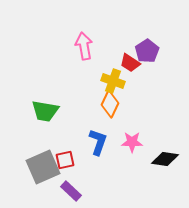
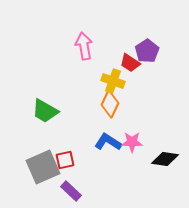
green trapezoid: rotated 20 degrees clockwise
blue L-shape: moved 10 px right; rotated 76 degrees counterclockwise
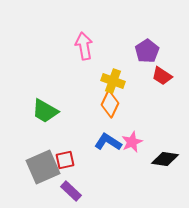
red trapezoid: moved 32 px right, 13 px down
pink star: rotated 25 degrees counterclockwise
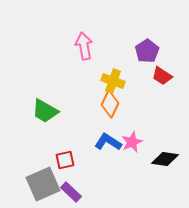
gray square: moved 17 px down
purple rectangle: moved 1 px down
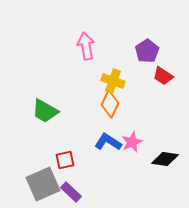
pink arrow: moved 2 px right
red trapezoid: moved 1 px right
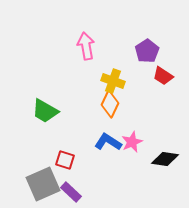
red square: rotated 30 degrees clockwise
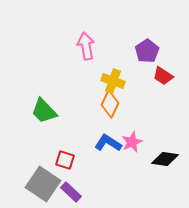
green trapezoid: moved 1 px left; rotated 16 degrees clockwise
blue L-shape: moved 1 px down
gray square: rotated 32 degrees counterclockwise
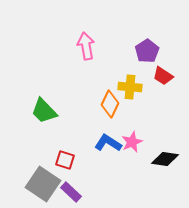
yellow cross: moved 17 px right, 6 px down; rotated 15 degrees counterclockwise
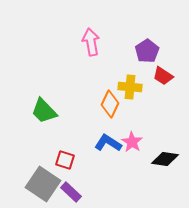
pink arrow: moved 5 px right, 4 px up
pink star: rotated 15 degrees counterclockwise
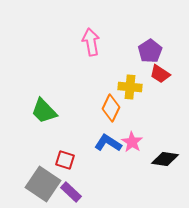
purple pentagon: moved 3 px right
red trapezoid: moved 3 px left, 2 px up
orange diamond: moved 1 px right, 4 px down
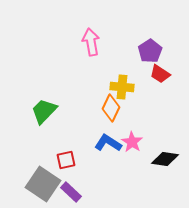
yellow cross: moved 8 px left
green trapezoid: rotated 88 degrees clockwise
red square: moved 1 px right; rotated 30 degrees counterclockwise
